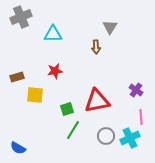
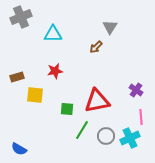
brown arrow: rotated 48 degrees clockwise
green square: rotated 24 degrees clockwise
green line: moved 9 px right
blue semicircle: moved 1 px right, 1 px down
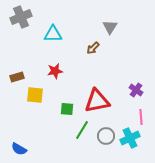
brown arrow: moved 3 px left, 1 px down
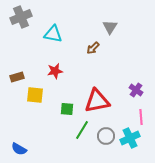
cyan triangle: rotated 12 degrees clockwise
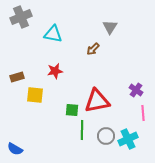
brown arrow: moved 1 px down
green square: moved 5 px right, 1 px down
pink line: moved 2 px right, 4 px up
green line: rotated 30 degrees counterclockwise
cyan cross: moved 2 px left, 1 px down
blue semicircle: moved 4 px left
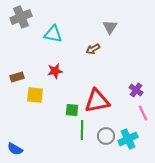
brown arrow: rotated 16 degrees clockwise
pink line: rotated 21 degrees counterclockwise
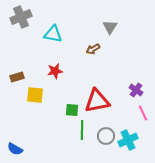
cyan cross: moved 1 px down
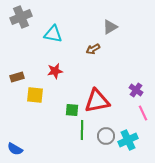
gray triangle: rotated 28 degrees clockwise
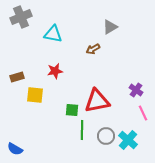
cyan cross: rotated 24 degrees counterclockwise
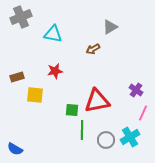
pink line: rotated 49 degrees clockwise
gray circle: moved 4 px down
cyan cross: moved 2 px right, 3 px up; rotated 18 degrees clockwise
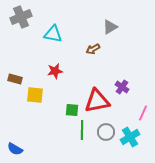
brown rectangle: moved 2 px left, 2 px down; rotated 32 degrees clockwise
purple cross: moved 14 px left, 3 px up
gray circle: moved 8 px up
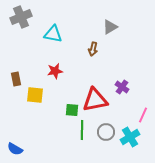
brown arrow: rotated 48 degrees counterclockwise
brown rectangle: moved 1 px right; rotated 64 degrees clockwise
red triangle: moved 2 px left, 1 px up
pink line: moved 2 px down
